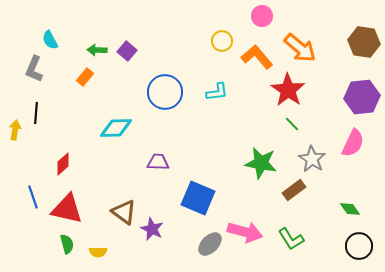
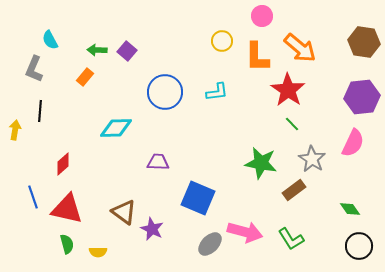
orange L-shape: rotated 140 degrees counterclockwise
black line: moved 4 px right, 2 px up
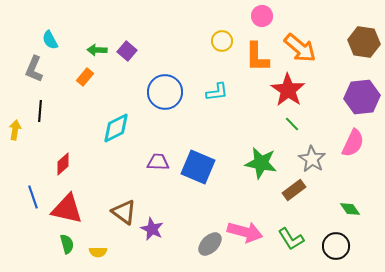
cyan diamond: rotated 24 degrees counterclockwise
blue square: moved 31 px up
black circle: moved 23 px left
